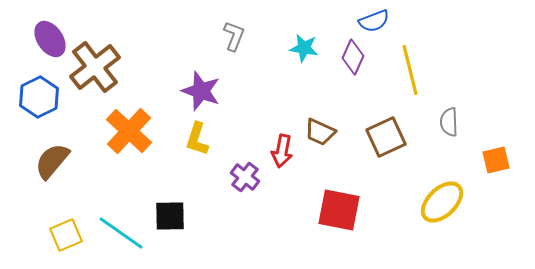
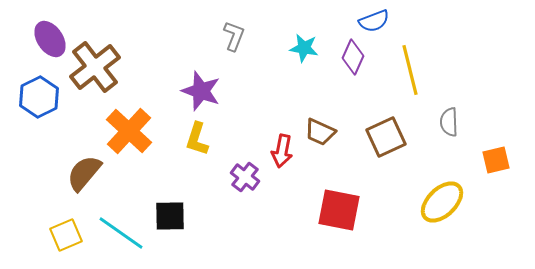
brown semicircle: moved 32 px right, 12 px down
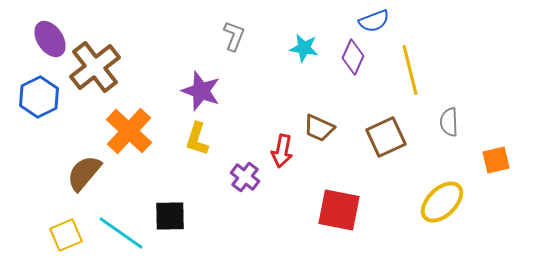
brown trapezoid: moved 1 px left, 4 px up
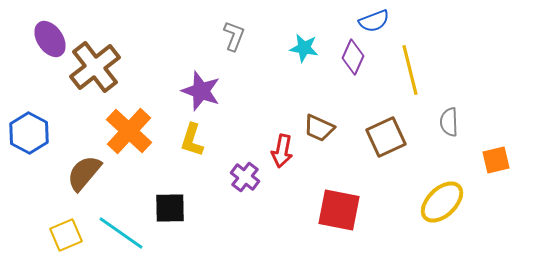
blue hexagon: moved 10 px left, 36 px down; rotated 6 degrees counterclockwise
yellow L-shape: moved 5 px left, 1 px down
black square: moved 8 px up
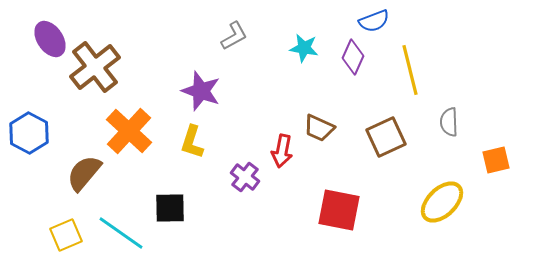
gray L-shape: rotated 40 degrees clockwise
yellow L-shape: moved 2 px down
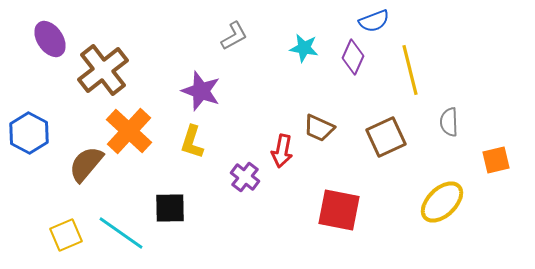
brown cross: moved 8 px right, 3 px down
brown semicircle: moved 2 px right, 9 px up
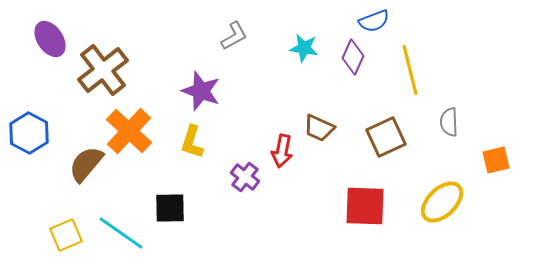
red square: moved 26 px right, 4 px up; rotated 9 degrees counterclockwise
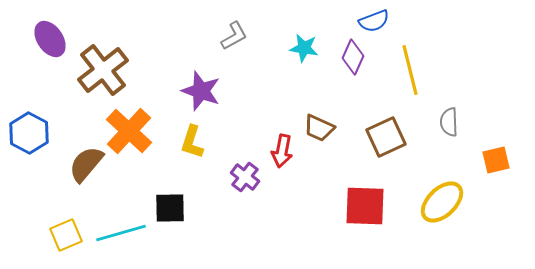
cyan line: rotated 51 degrees counterclockwise
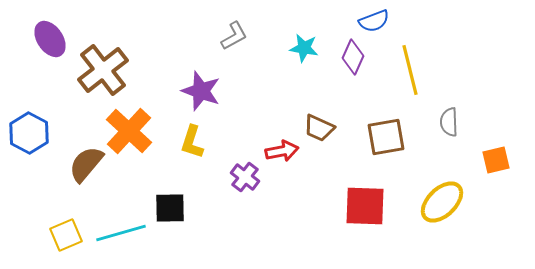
brown square: rotated 15 degrees clockwise
red arrow: rotated 112 degrees counterclockwise
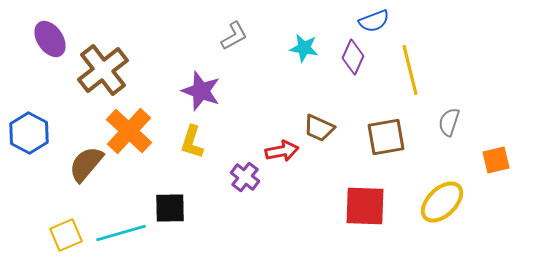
gray semicircle: rotated 20 degrees clockwise
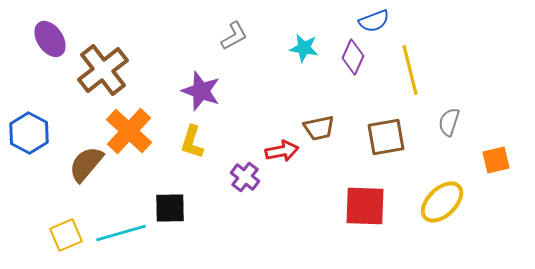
brown trapezoid: rotated 36 degrees counterclockwise
